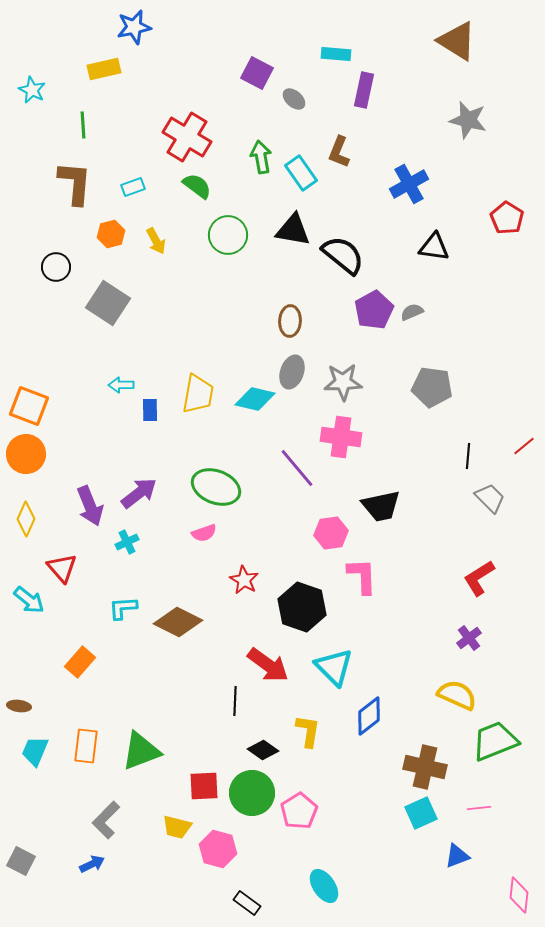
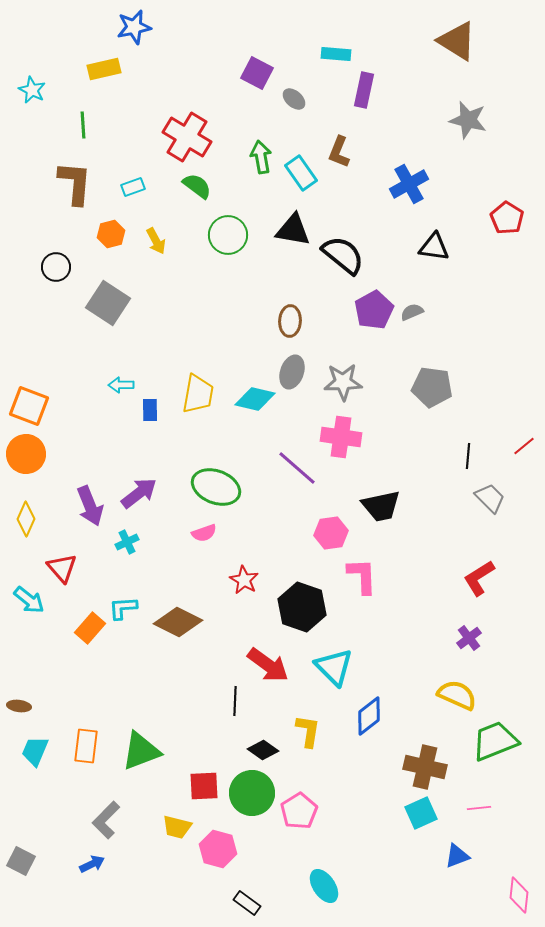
purple line at (297, 468): rotated 9 degrees counterclockwise
orange rectangle at (80, 662): moved 10 px right, 34 px up
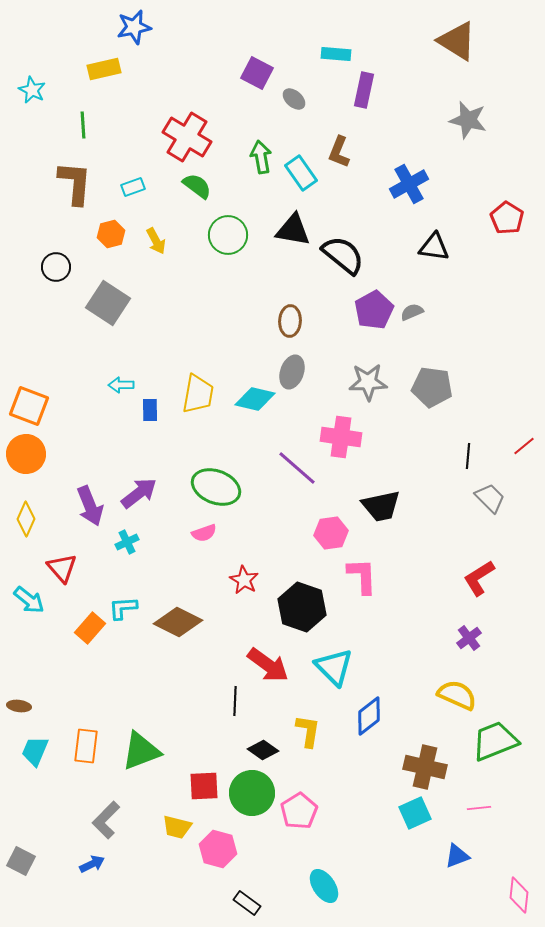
gray star at (343, 382): moved 25 px right
cyan square at (421, 813): moved 6 px left
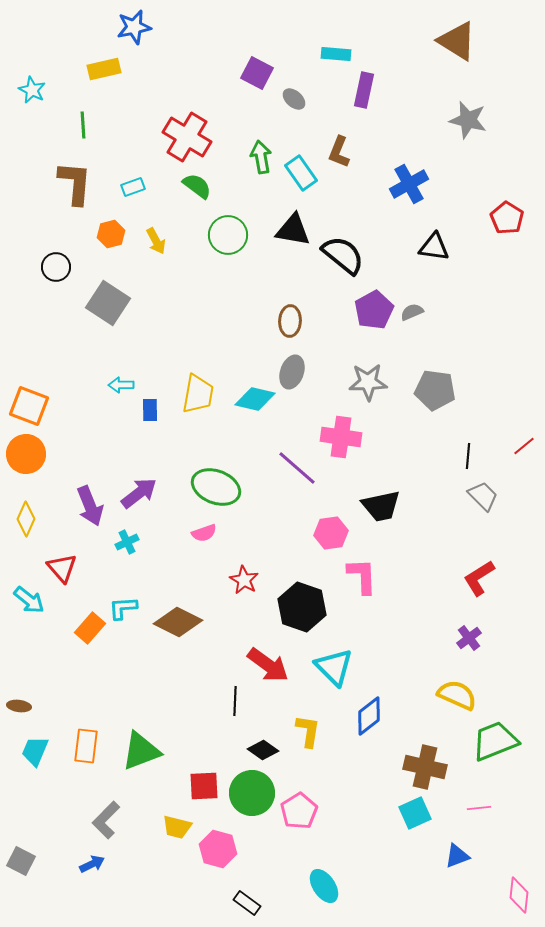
gray pentagon at (432, 387): moved 3 px right, 3 px down
gray trapezoid at (490, 498): moved 7 px left, 2 px up
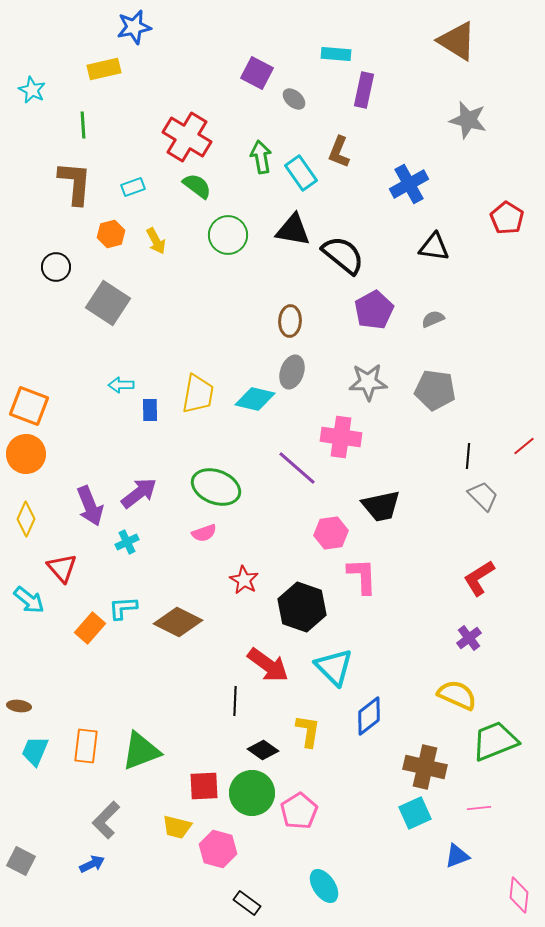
gray semicircle at (412, 312): moved 21 px right, 7 px down
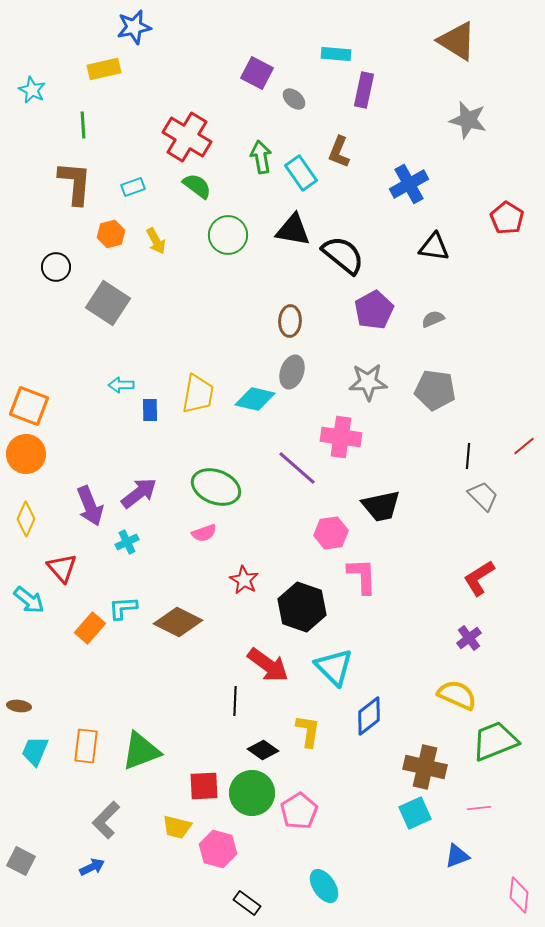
blue arrow at (92, 864): moved 3 px down
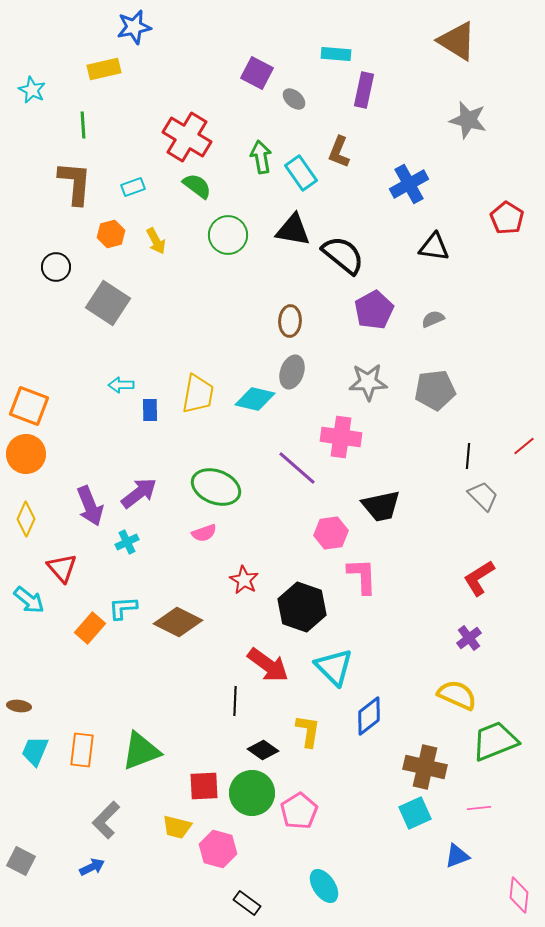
gray pentagon at (435, 390): rotated 15 degrees counterclockwise
orange rectangle at (86, 746): moved 4 px left, 4 px down
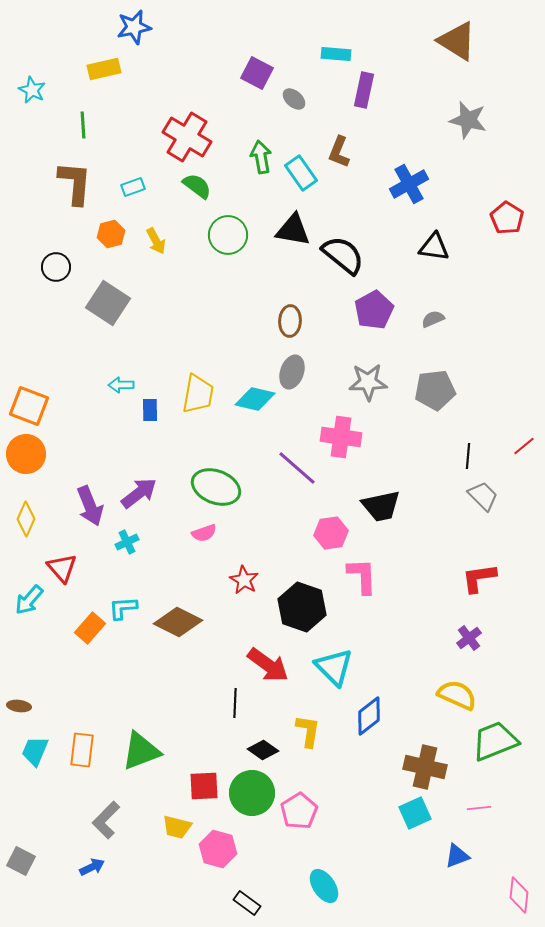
red L-shape at (479, 578): rotated 24 degrees clockwise
cyan arrow at (29, 600): rotated 92 degrees clockwise
black line at (235, 701): moved 2 px down
